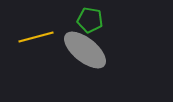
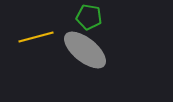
green pentagon: moved 1 px left, 3 px up
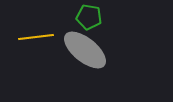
yellow line: rotated 8 degrees clockwise
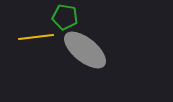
green pentagon: moved 24 px left
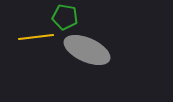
gray ellipse: moved 2 px right; rotated 15 degrees counterclockwise
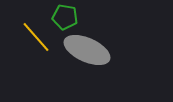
yellow line: rotated 56 degrees clockwise
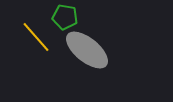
gray ellipse: rotated 15 degrees clockwise
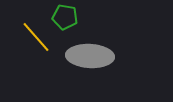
gray ellipse: moved 3 px right, 6 px down; rotated 36 degrees counterclockwise
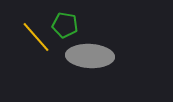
green pentagon: moved 8 px down
